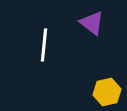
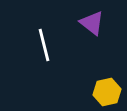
white line: rotated 20 degrees counterclockwise
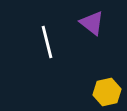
white line: moved 3 px right, 3 px up
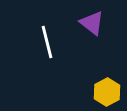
yellow hexagon: rotated 16 degrees counterclockwise
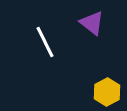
white line: moved 2 px left; rotated 12 degrees counterclockwise
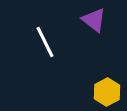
purple triangle: moved 2 px right, 3 px up
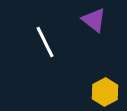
yellow hexagon: moved 2 px left
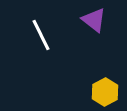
white line: moved 4 px left, 7 px up
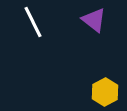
white line: moved 8 px left, 13 px up
